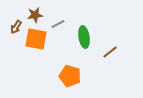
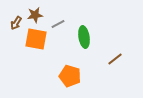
brown arrow: moved 4 px up
brown line: moved 5 px right, 7 px down
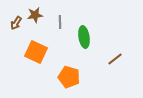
gray line: moved 2 px right, 2 px up; rotated 64 degrees counterclockwise
orange square: moved 13 px down; rotated 15 degrees clockwise
orange pentagon: moved 1 px left, 1 px down
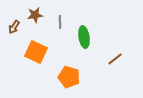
brown arrow: moved 2 px left, 4 px down
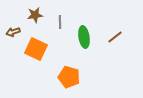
brown arrow: moved 1 px left, 5 px down; rotated 40 degrees clockwise
orange square: moved 3 px up
brown line: moved 22 px up
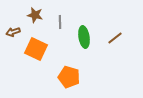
brown star: rotated 21 degrees clockwise
brown line: moved 1 px down
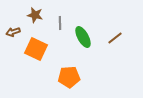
gray line: moved 1 px down
green ellipse: moved 1 px left; rotated 20 degrees counterclockwise
orange pentagon: rotated 20 degrees counterclockwise
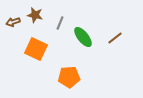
gray line: rotated 24 degrees clockwise
brown arrow: moved 10 px up
green ellipse: rotated 10 degrees counterclockwise
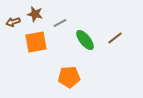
brown star: moved 1 px up
gray line: rotated 40 degrees clockwise
green ellipse: moved 2 px right, 3 px down
orange square: moved 7 px up; rotated 35 degrees counterclockwise
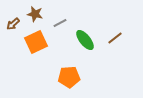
brown arrow: moved 2 px down; rotated 24 degrees counterclockwise
orange square: rotated 15 degrees counterclockwise
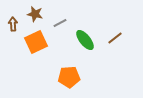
brown arrow: rotated 128 degrees clockwise
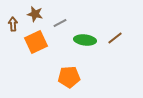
green ellipse: rotated 45 degrees counterclockwise
